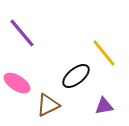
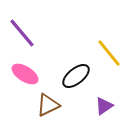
yellow line: moved 5 px right
pink ellipse: moved 8 px right, 9 px up
purple triangle: rotated 24 degrees counterclockwise
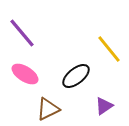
yellow line: moved 4 px up
brown triangle: moved 4 px down
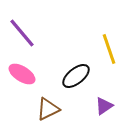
yellow line: rotated 20 degrees clockwise
pink ellipse: moved 3 px left
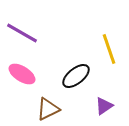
purple line: rotated 20 degrees counterclockwise
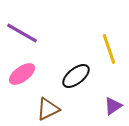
pink ellipse: rotated 68 degrees counterclockwise
purple triangle: moved 9 px right
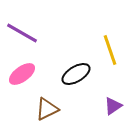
yellow line: moved 1 px right, 1 px down
black ellipse: moved 2 px up; rotated 8 degrees clockwise
brown triangle: moved 1 px left
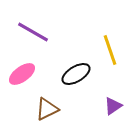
purple line: moved 11 px right, 1 px up
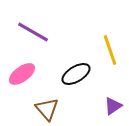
brown triangle: rotated 45 degrees counterclockwise
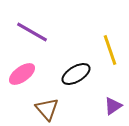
purple line: moved 1 px left
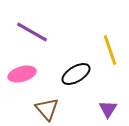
pink ellipse: rotated 20 degrees clockwise
purple triangle: moved 5 px left, 3 px down; rotated 24 degrees counterclockwise
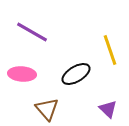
pink ellipse: rotated 20 degrees clockwise
purple triangle: rotated 18 degrees counterclockwise
